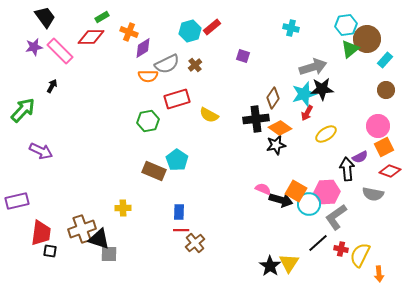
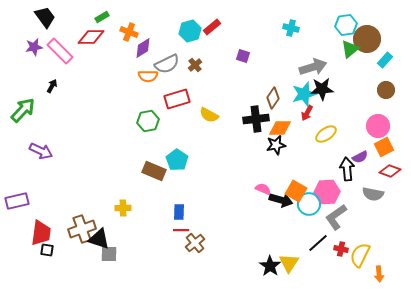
orange diamond at (280, 128): rotated 35 degrees counterclockwise
black square at (50, 251): moved 3 px left, 1 px up
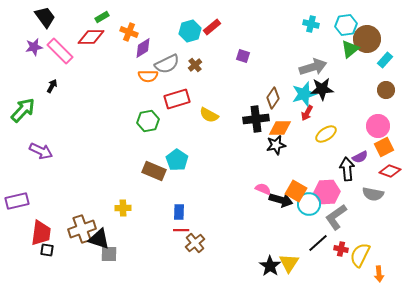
cyan cross at (291, 28): moved 20 px right, 4 px up
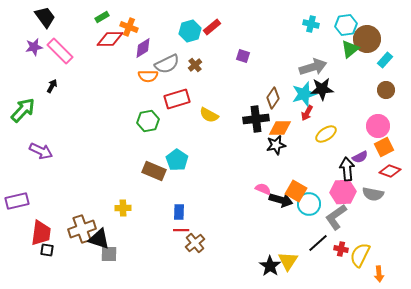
orange cross at (129, 32): moved 5 px up
red diamond at (91, 37): moved 19 px right, 2 px down
pink hexagon at (327, 192): moved 16 px right
yellow triangle at (289, 263): moved 1 px left, 2 px up
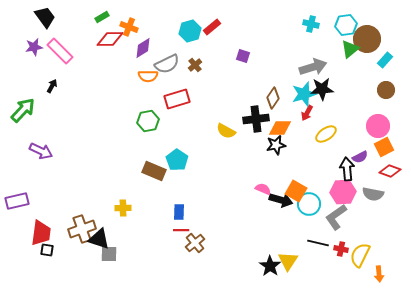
yellow semicircle at (209, 115): moved 17 px right, 16 px down
black line at (318, 243): rotated 55 degrees clockwise
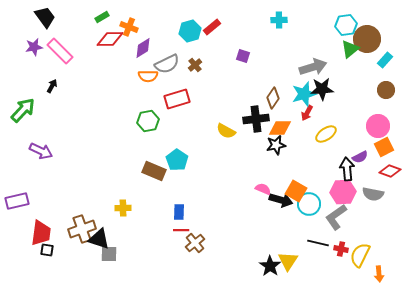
cyan cross at (311, 24): moved 32 px left, 4 px up; rotated 14 degrees counterclockwise
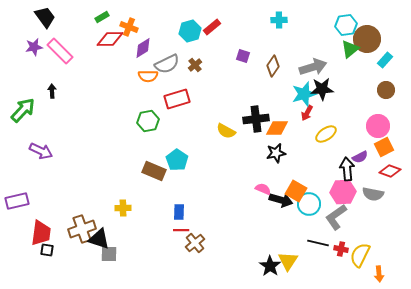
black arrow at (52, 86): moved 5 px down; rotated 32 degrees counterclockwise
brown diamond at (273, 98): moved 32 px up
orange diamond at (280, 128): moved 3 px left
black star at (276, 145): moved 8 px down
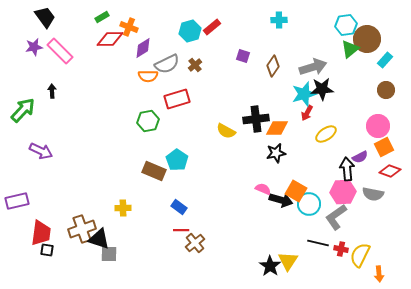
blue rectangle at (179, 212): moved 5 px up; rotated 56 degrees counterclockwise
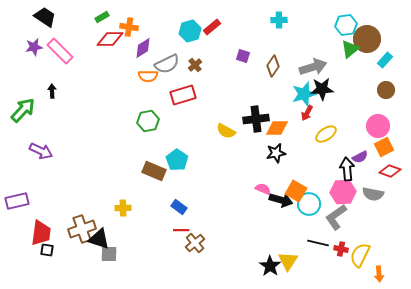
black trapezoid at (45, 17): rotated 20 degrees counterclockwise
orange cross at (129, 27): rotated 12 degrees counterclockwise
red rectangle at (177, 99): moved 6 px right, 4 px up
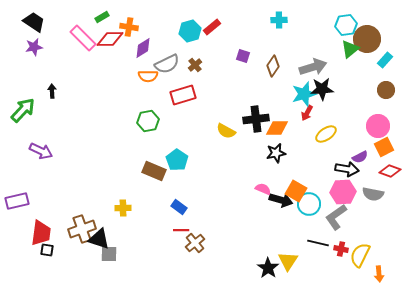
black trapezoid at (45, 17): moved 11 px left, 5 px down
pink rectangle at (60, 51): moved 23 px right, 13 px up
black arrow at (347, 169): rotated 105 degrees clockwise
black star at (270, 266): moved 2 px left, 2 px down
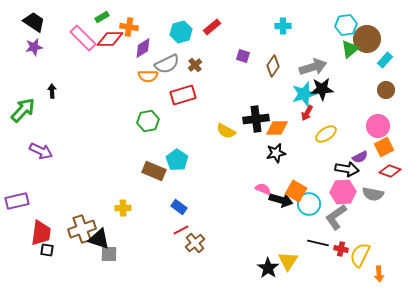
cyan cross at (279, 20): moved 4 px right, 6 px down
cyan hexagon at (190, 31): moved 9 px left, 1 px down
red line at (181, 230): rotated 28 degrees counterclockwise
